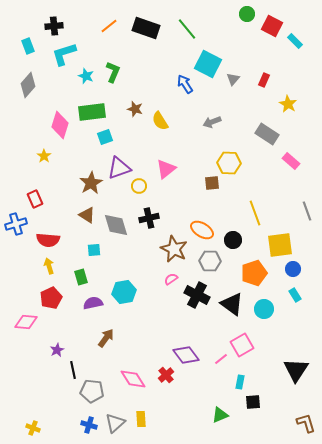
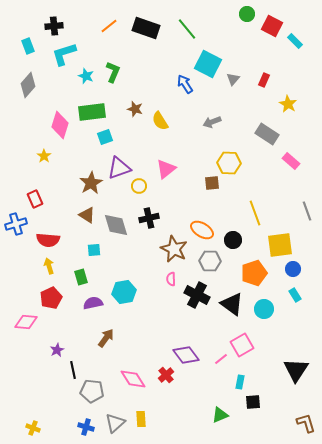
pink semicircle at (171, 279): rotated 56 degrees counterclockwise
blue cross at (89, 425): moved 3 px left, 2 px down
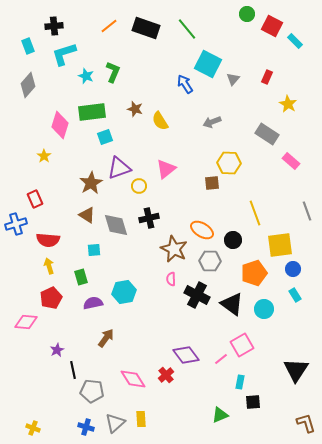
red rectangle at (264, 80): moved 3 px right, 3 px up
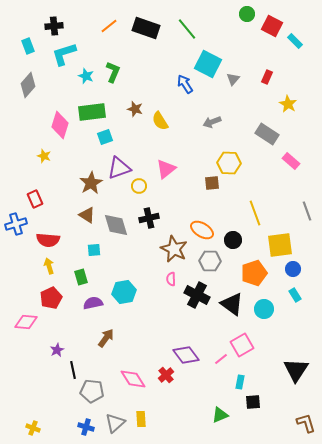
yellow star at (44, 156): rotated 16 degrees counterclockwise
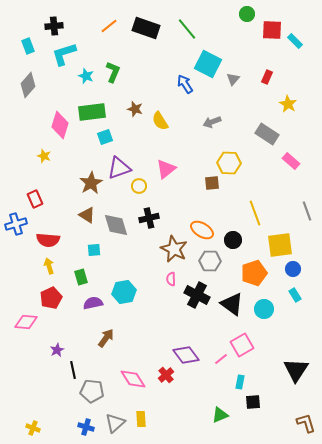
red square at (272, 26): moved 4 px down; rotated 25 degrees counterclockwise
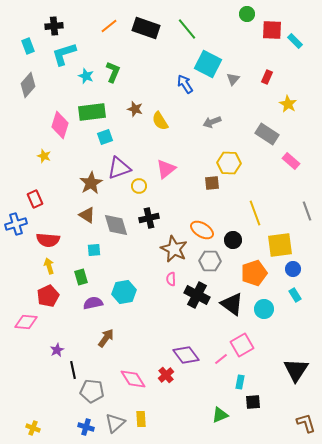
red pentagon at (51, 298): moved 3 px left, 2 px up
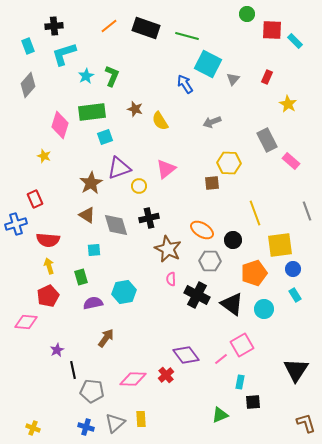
green line at (187, 29): moved 7 px down; rotated 35 degrees counterclockwise
green L-shape at (113, 72): moved 1 px left, 4 px down
cyan star at (86, 76): rotated 21 degrees clockwise
gray rectangle at (267, 134): moved 6 px down; rotated 30 degrees clockwise
brown star at (174, 249): moved 6 px left
pink diamond at (133, 379): rotated 56 degrees counterclockwise
